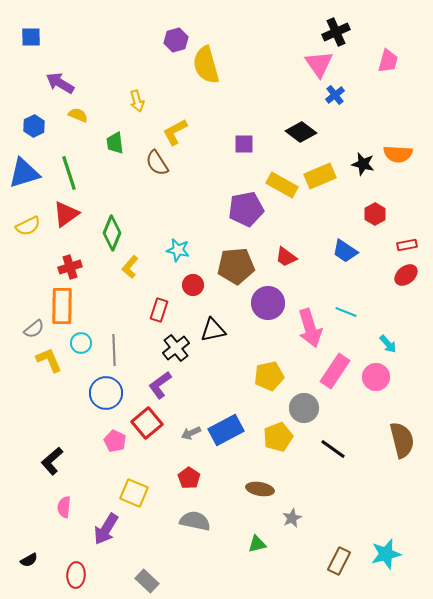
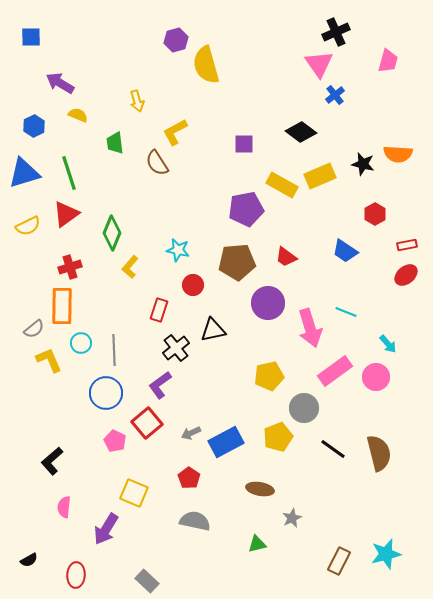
brown pentagon at (236, 266): moved 1 px right, 4 px up
pink rectangle at (335, 371): rotated 20 degrees clockwise
blue rectangle at (226, 430): moved 12 px down
brown semicircle at (402, 440): moved 23 px left, 13 px down
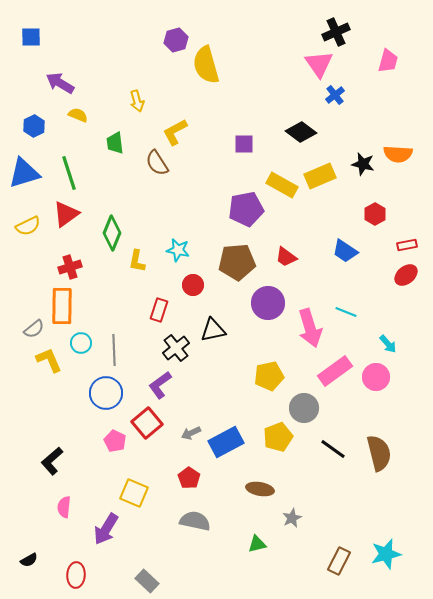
yellow L-shape at (130, 267): moved 7 px right, 6 px up; rotated 30 degrees counterclockwise
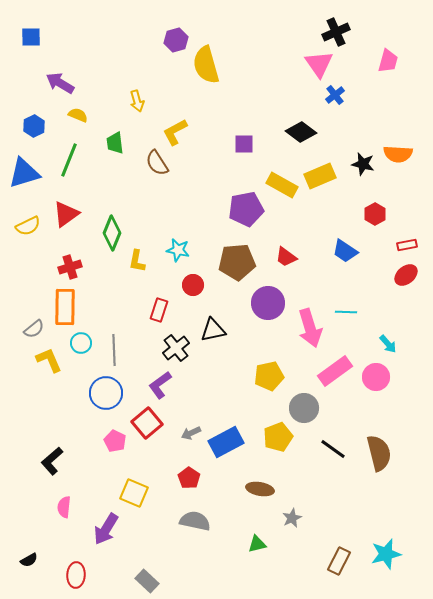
green line at (69, 173): moved 13 px up; rotated 40 degrees clockwise
orange rectangle at (62, 306): moved 3 px right, 1 px down
cyan line at (346, 312): rotated 20 degrees counterclockwise
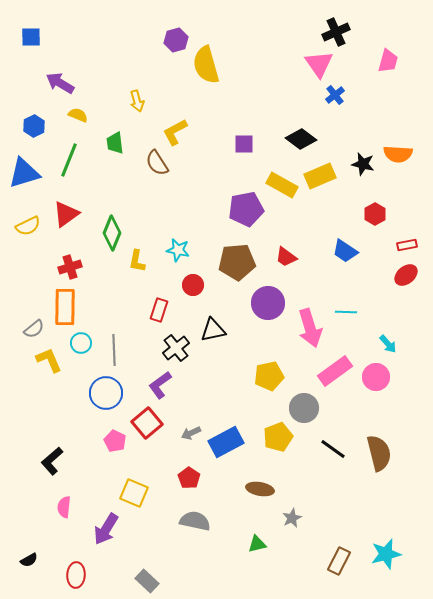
black diamond at (301, 132): moved 7 px down
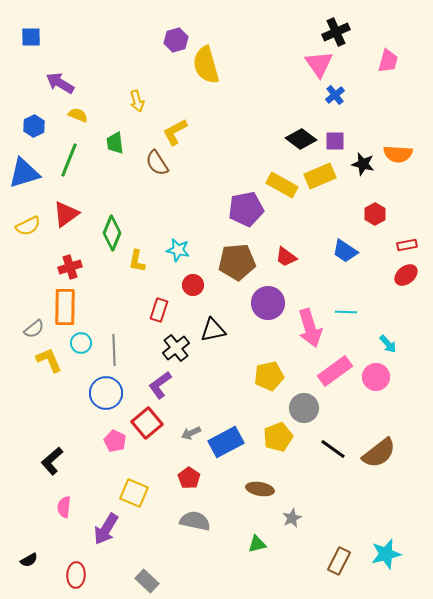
purple square at (244, 144): moved 91 px right, 3 px up
brown semicircle at (379, 453): rotated 66 degrees clockwise
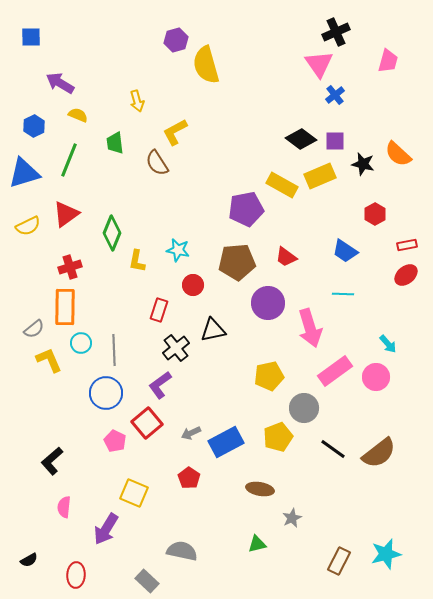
orange semicircle at (398, 154): rotated 40 degrees clockwise
cyan line at (346, 312): moved 3 px left, 18 px up
gray semicircle at (195, 521): moved 13 px left, 30 px down
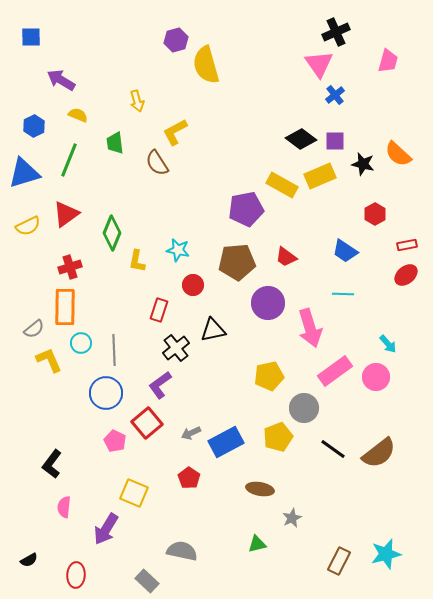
purple arrow at (60, 83): moved 1 px right, 3 px up
black L-shape at (52, 461): moved 3 px down; rotated 12 degrees counterclockwise
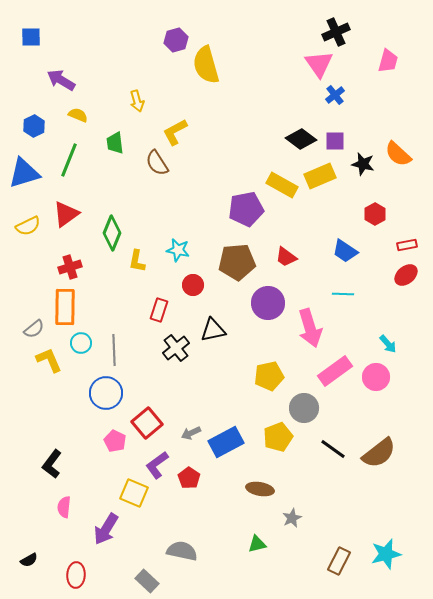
purple L-shape at (160, 385): moved 3 px left, 80 px down
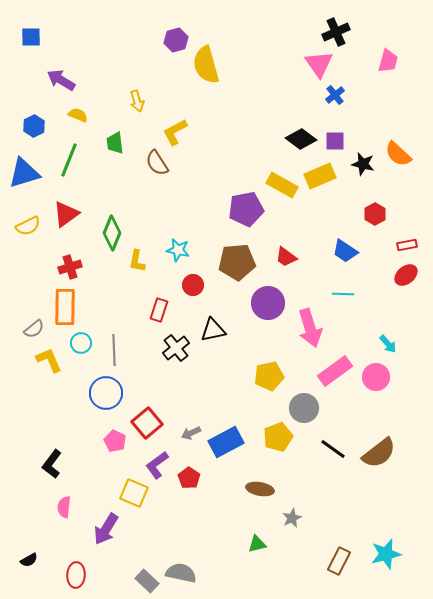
gray semicircle at (182, 551): moved 1 px left, 22 px down
